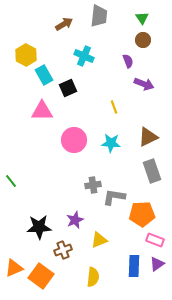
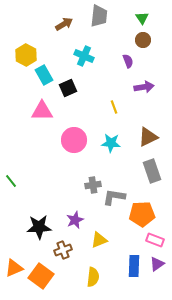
purple arrow: moved 3 px down; rotated 30 degrees counterclockwise
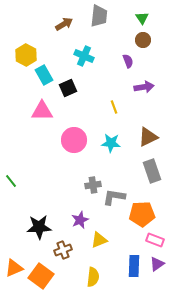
purple star: moved 5 px right
